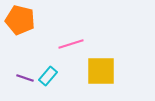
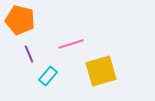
yellow square: rotated 16 degrees counterclockwise
purple line: moved 4 px right, 24 px up; rotated 48 degrees clockwise
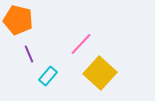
orange pentagon: moved 2 px left
pink line: moved 10 px right; rotated 30 degrees counterclockwise
yellow square: moved 1 px left, 2 px down; rotated 32 degrees counterclockwise
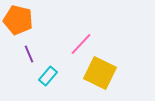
yellow square: rotated 16 degrees counterclockwise
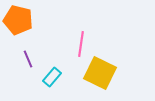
pink line: rotated 35 degrees counterclockwise
purple line: moved 1 px left, 5 px down
cyan rectangle: moved 4 px right, 1 px down
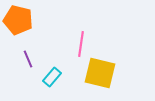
yellow square: rotated 12 degrees counterclockwise
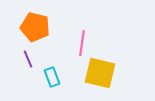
orange pentagon: moved 17 px right, 7 px down
pink line: moved 1 px right, 1 px up
cyan rectangle: rotated 60 degrees counterclockwise
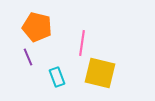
orange pentagon: moved 2 px right
purple line: moved 2 px up
cyan rectangle: moved 5 px right
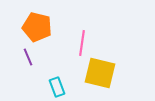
cyan rectangle: moved 10 px down
